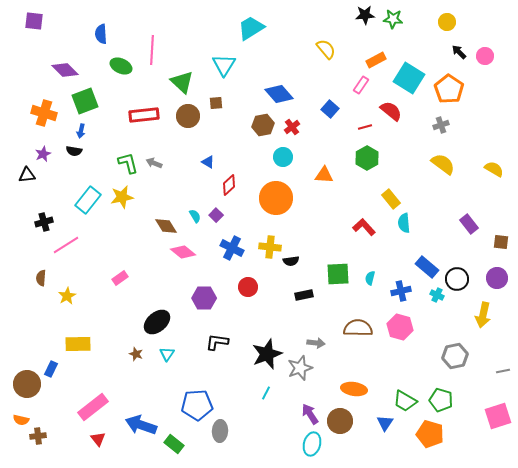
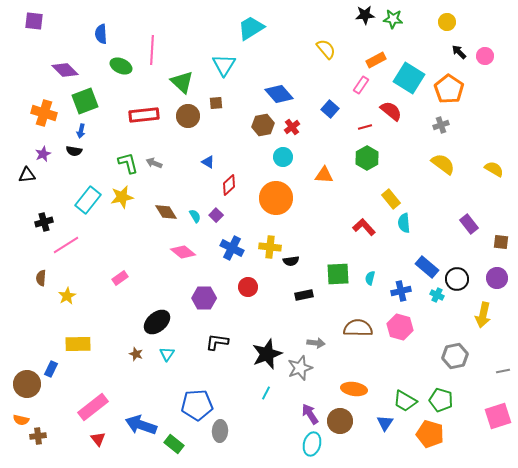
brown diamond at (166, 226): moved 14 px up
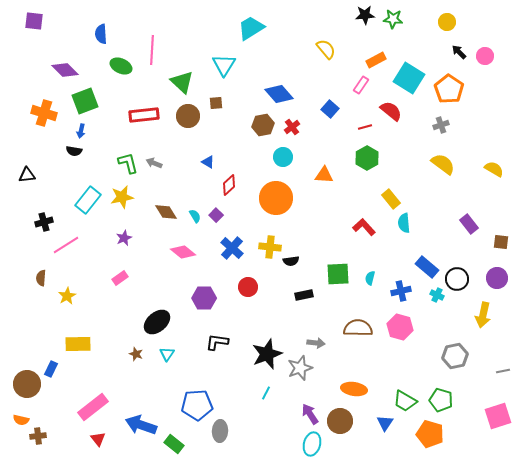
purple star at (43, 154): moved 81 px right, 84 px down
blue cross at (232, 248): rotated 15 degrees clockwise
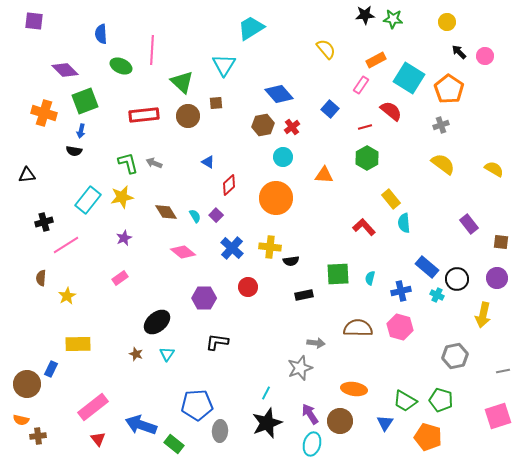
black star at (267, 354): moved 69 px down
orange pentagon at (430, 434): moved 2 px left, 3 px down
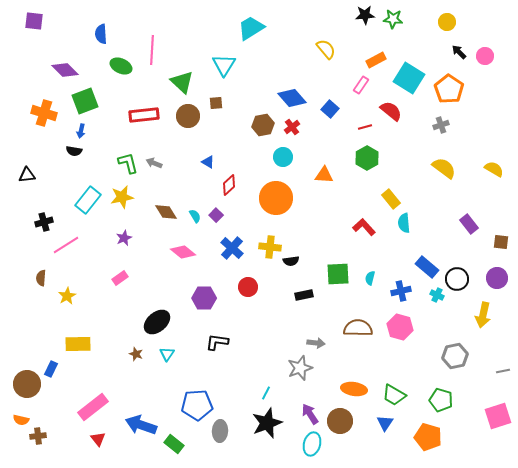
blue diamond at (279, 94): moved 13 px right, 4 px down
yellow semicircle at (443, 164): moved 1 px right, 4 px down
green trapezoid at (405, 401): moved 11 px left, 6 px up
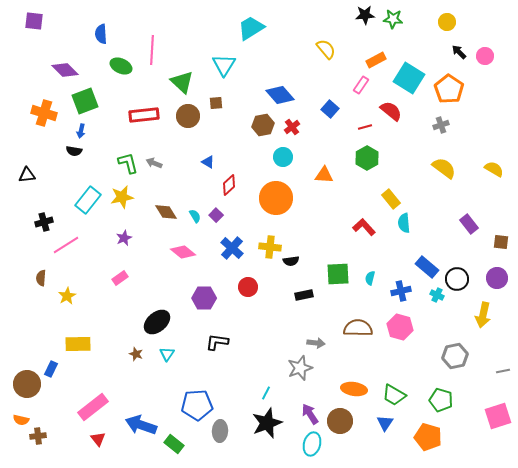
blue diamond at (292, 98): moved 12 px left, 3 px up
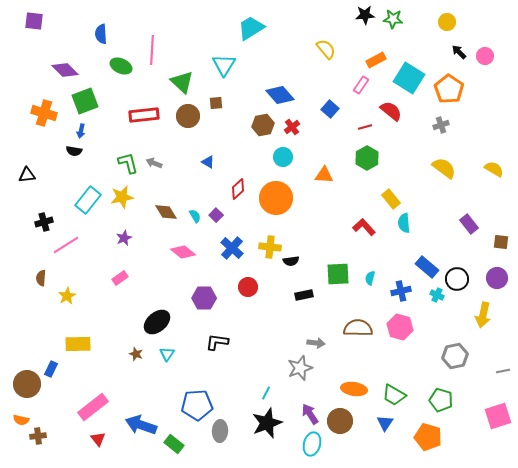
red diamond at (229, 185): moved 9 px right, 4 px down
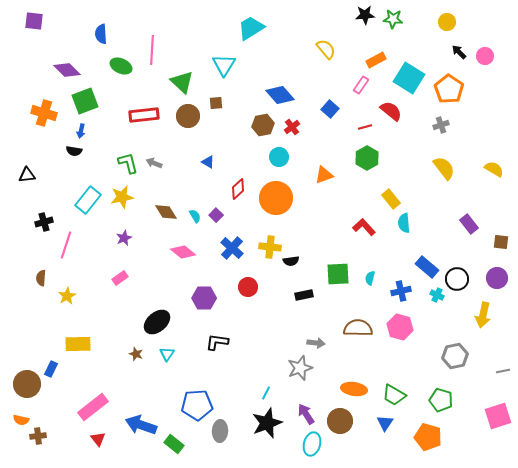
purple diamond at (65, 70): moved 2 px right
cyan circle at (283, 157): moved 4 px left
yellow semicircle at (444, 168): rotated 15 degrees clockwise
orange triangle at (324, 175): rotated 24 degrees counterclockwise
pink line at (66, 245): rotated 40 degrees counterclockwise
purple arrow at (310, 414): moved 4 px left
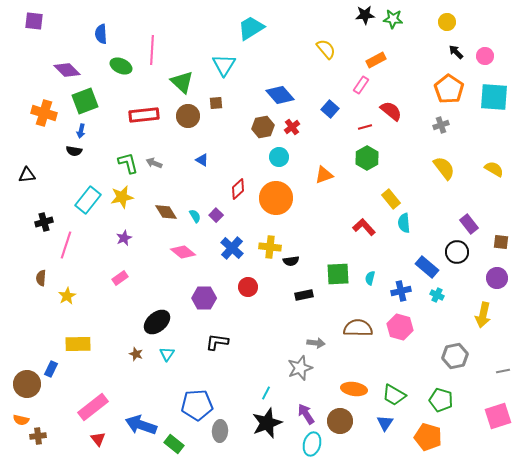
black arrow at (459, 52): moved 3 px left
cyan square at (409, 78): moved 85 px right, 19 px down; rotated 28 degrees counterclockwise
brown hexagon at (263, 125): moved 2 px down
blue triangle at (208, 162): moved 6 px left, 2 px up
black circle at (457, 279): moved 27 px up
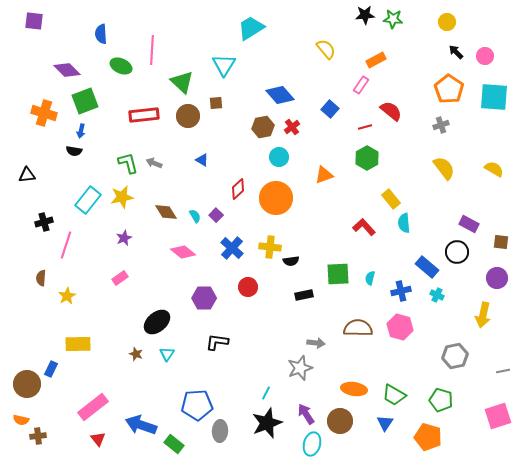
purple rectangle at (469, 224): rotated 24 degrees counterclockwise
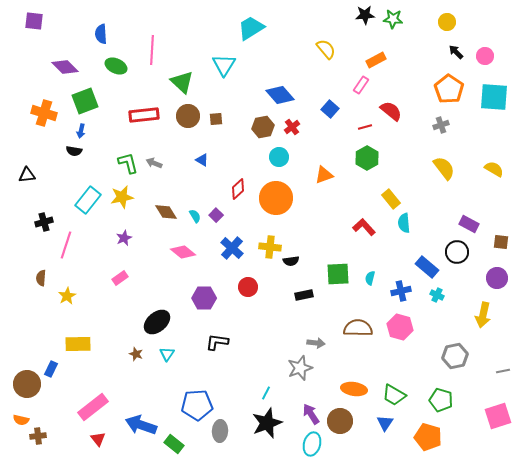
green ellipse at (121, 66): moved 5 px left
purple diamond at (67, 70): moved 2 px left, 3 px up
brown square at (216, 103): moved 16 px down
purple arrow at (306, 414): moved 5 px right
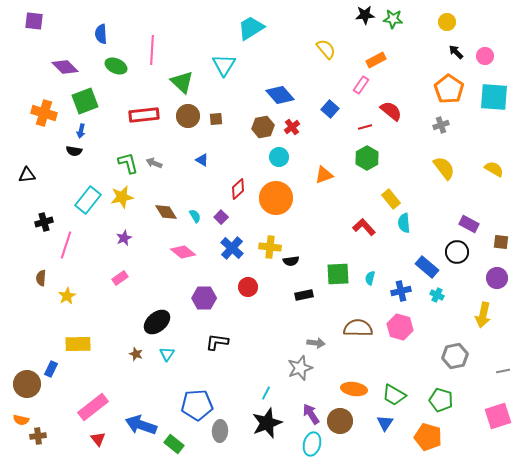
purple square at (216, 215): moved 5 px right, 2 px down
